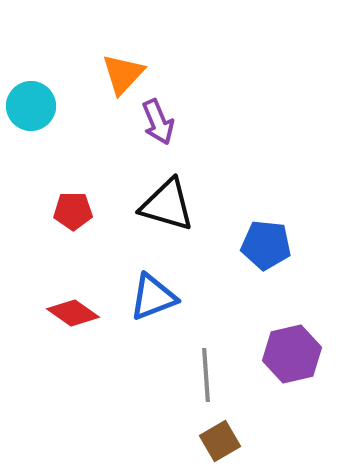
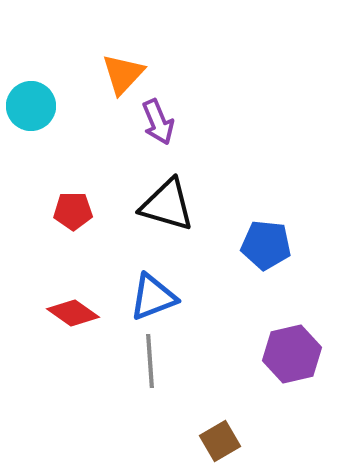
gray line: moved 56 px left, 14 px up
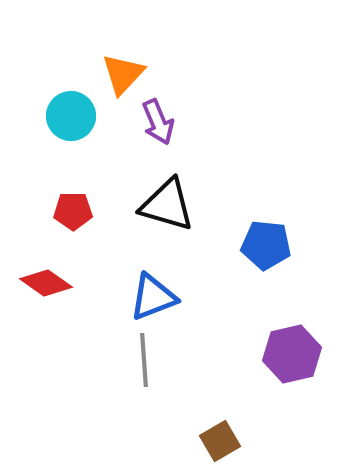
cyan circle: moved 40 px right, 10 px down
red diamond: moved 27 px left, 30 px up
gray line: moved 6 px left, 1 px up
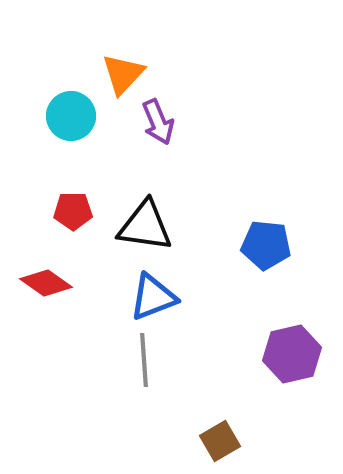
black triangle: moved 22 px left, 21 px down; rotated 8 degrees counterclockwise
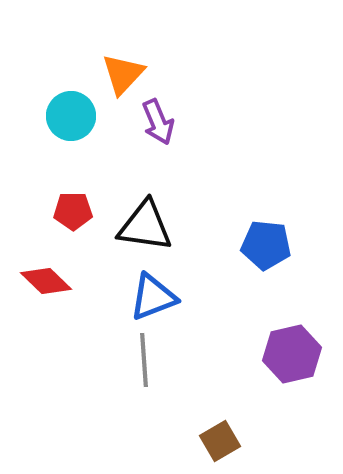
red diamond: moved 2 px up; rotated 9 degrees clockwise
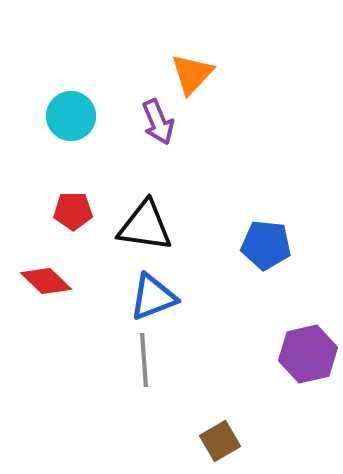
orange triangle: moved 69 px right
purple hexagon: moved 16 px right
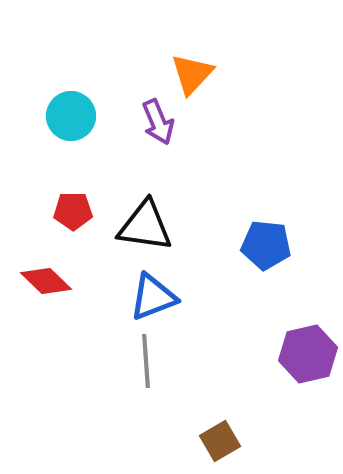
gray line: moved 2 px right, 1 px down
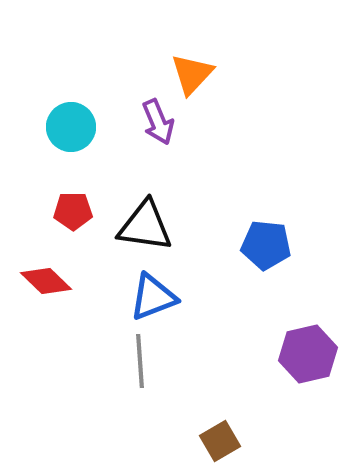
cyan circle: moved 11 px down
gray line: moved 6 px left
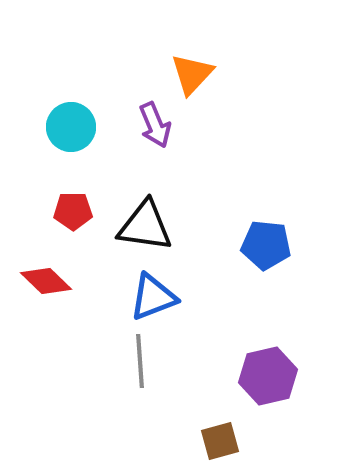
purple arrow: moved 3 px left, 3 px down
purple hexagon: moved 40 px left, 22 px down
brown square: rotated 15 degrees clockwise
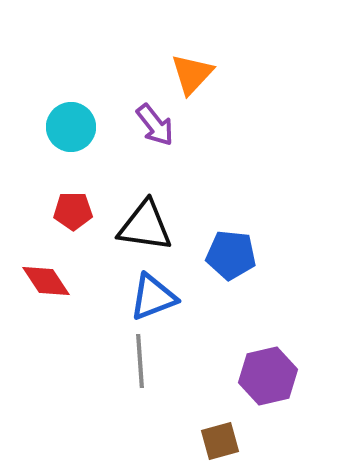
purple arrow: rotated 15 degrees counterclockwise
blue pentagon: moved 35 px left, 10 px down
red diamond: rotated 12 degrees clockwise
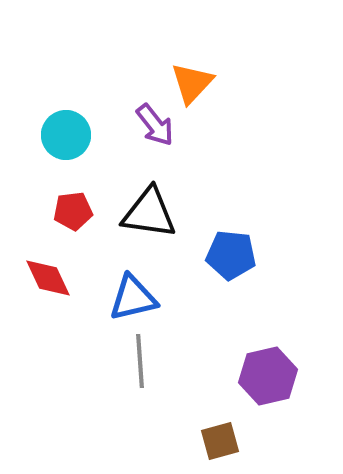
orange triangle: moved 9 px down
cyan circle: moved 5 px left, 8 px down
red pentagon: rotated 6 degrees counterclockwise
black triangle: moved 4 px right, 13 px up
red diamond: moved 2 px right, 3 px up; rotated 9 degrees clockwise
blue triangle: moved 20 px left, 1 px down; rotated 8 degrees clockwise
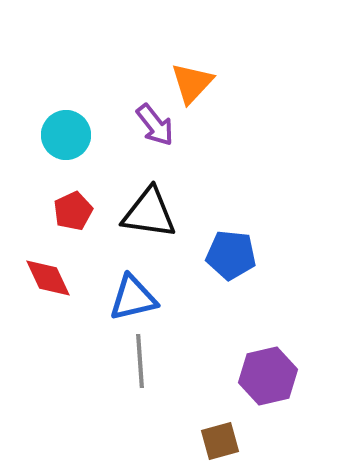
red pentagon: rotated 18 degrees counterclockwise
